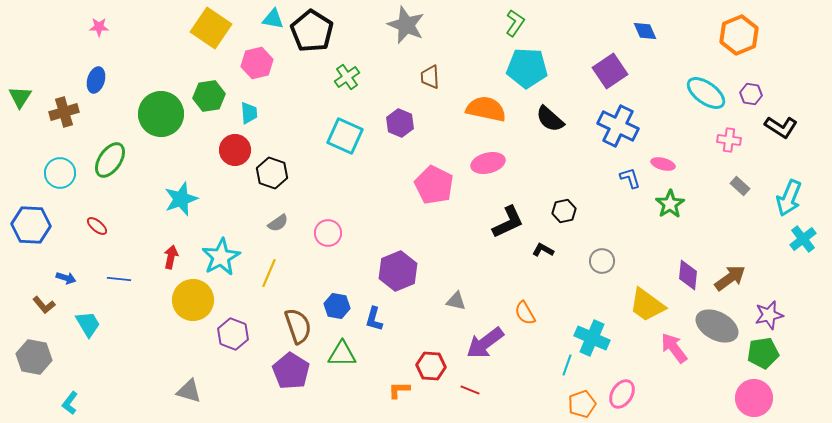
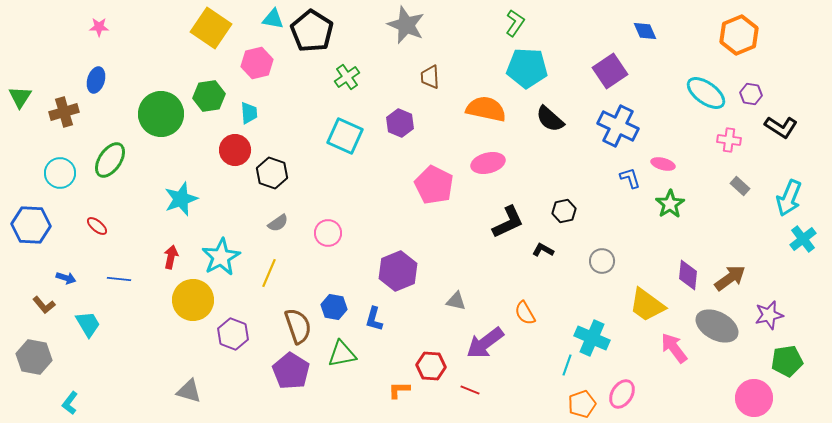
blue hexagon at (337, 306): moved 3 px left, 1 px down
green pentagon at (763, 353): moved 24 px right, 8 px down
green triangle at (342, 354): rotated 12 degrees counterclockwise
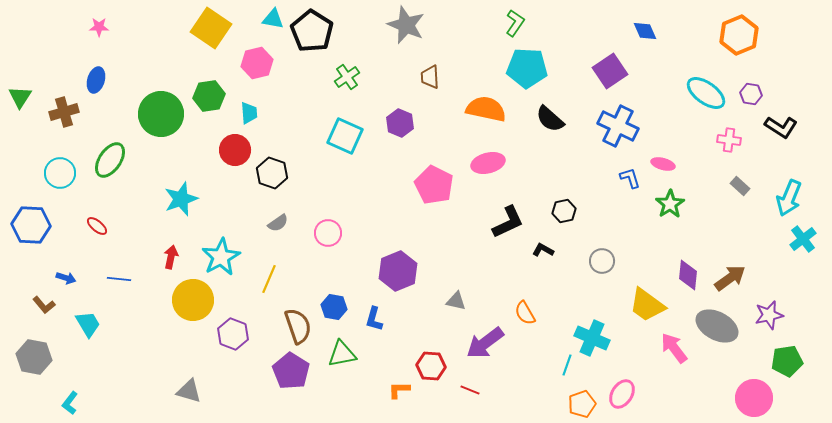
yellow line at (269, 273): moved 6 px down
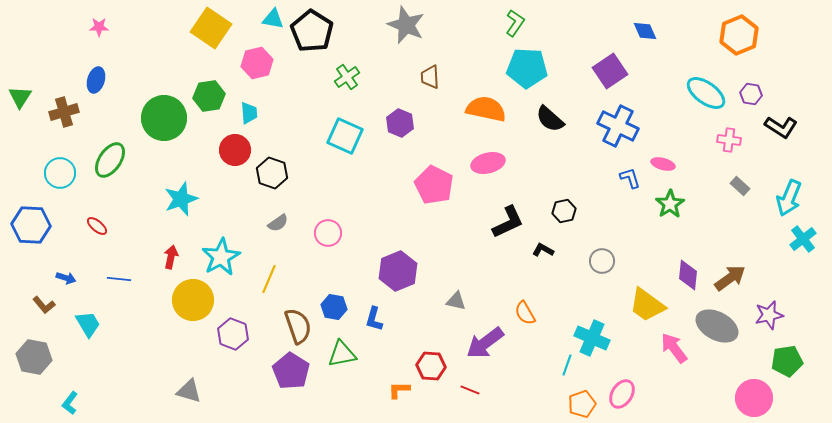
green circle at (161, 114): moved 3 px right, 4 px down
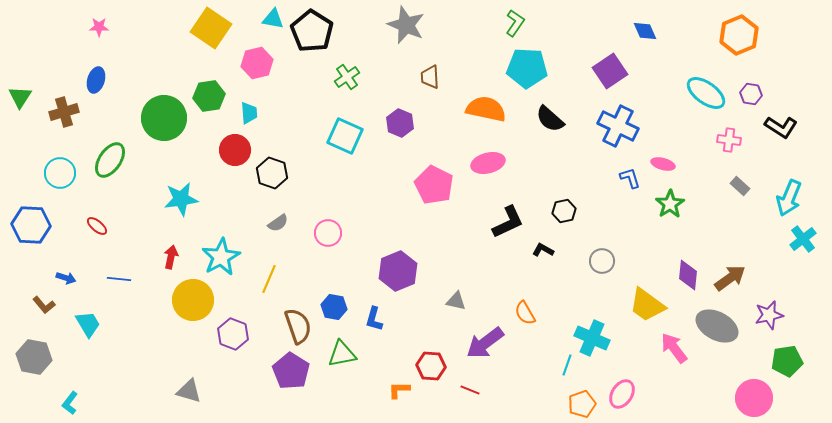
cyan star at (181, 199): rotated 12 degrees clockwise
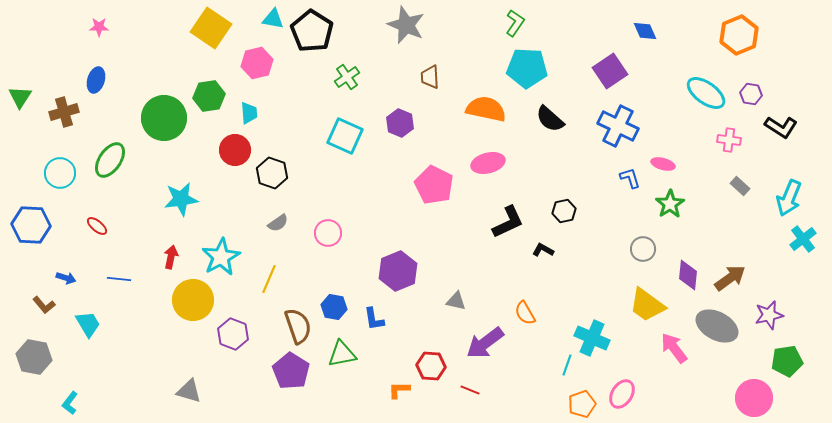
gray circle at (602, 261): moved 41 px right, 12 px up
blue L-shape at (374, 319): rotated 25 degrees counterclockwise
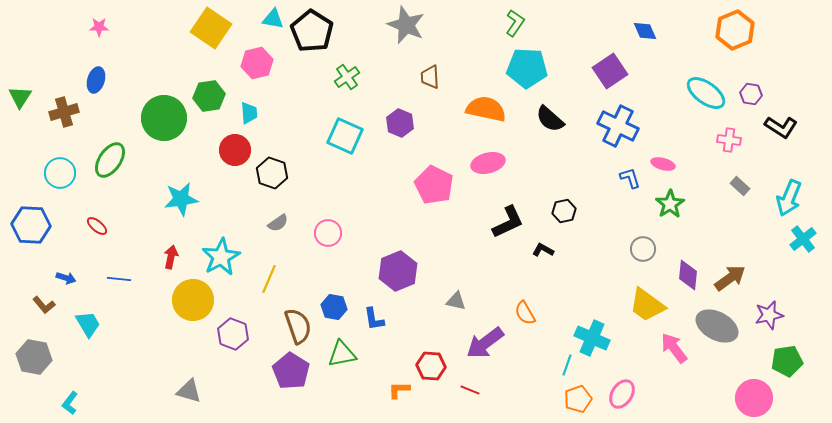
orange hexagon at (739, 35): moved 4 px left, 5 px up
orange pentagon at (582, 404): moved 4 px left, 5 px up
